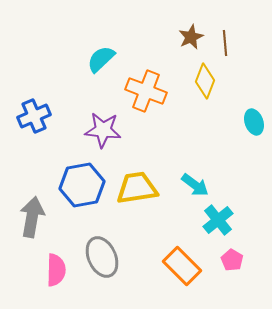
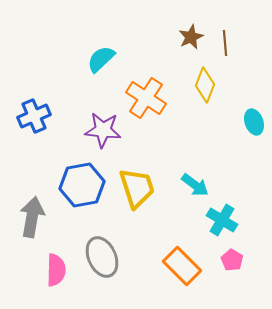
yellow diamond: moved 4 px down
orange cross: moved 7 px down; rotated 12 degrees clockwise
yellow trapezoid: rotated 81 degrees clockwise
cyan cross: moved 4 px right; rotated 20 degrees counterclockwise
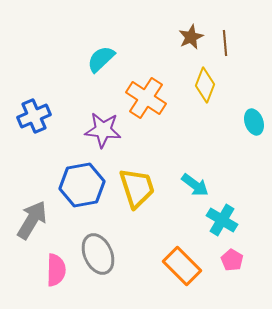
gray arrow: moved 3 px down; rotated 21 degrees clockwise
gray ellipse: moved 4 px left, 3 px up
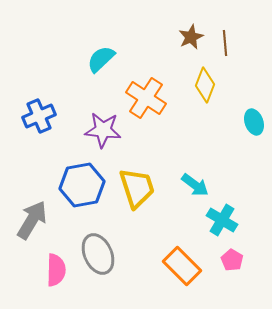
blue cross: moved 5 px right
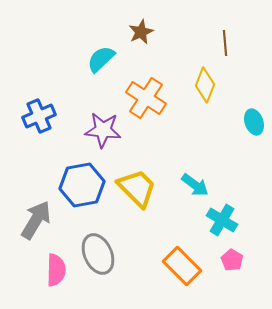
brown star: moved 50 px left, 5 px up
yellow trapezoid: rotated 27 degrees counterclockwise
gray arrow: moved 4 px right
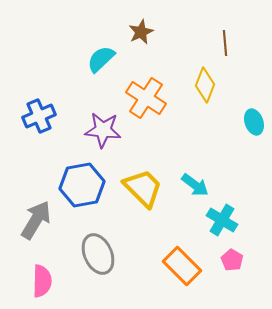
yellow trapezoid: moved 6 px right
pink semicircle: moved 14 px left, 11 px down
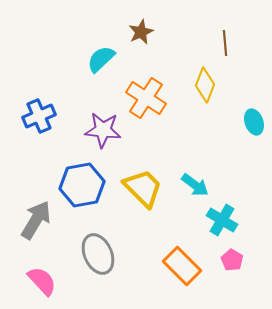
pink semicircle: rotated 44 degrees counterclockwise
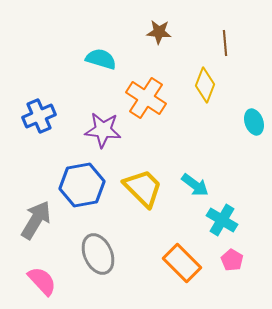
brown star: moved 18 px right; rotated 30 degrees clockwise
cyan semicircle: rotated 60 degrees clockwise
orange rectangle: moved 3 px up
